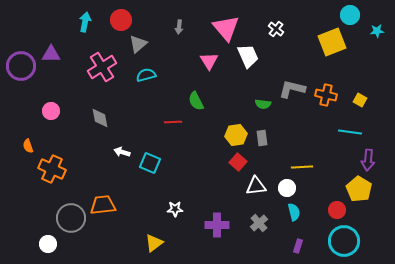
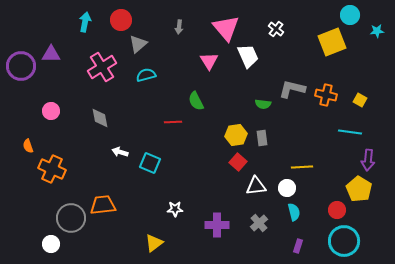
white arrow at (122, 152): moved 2 px left
white circle at (48, 244): moved 3 px right
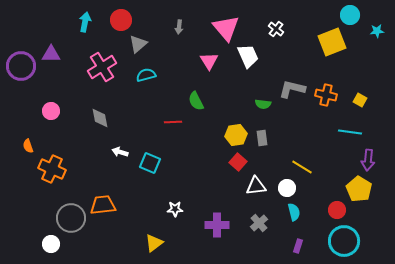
yellow line at (302, 167): rotated 35 degrees clockwise
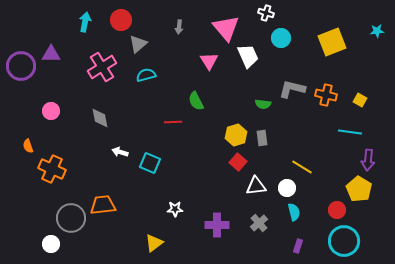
cyan circle at (350, 15): moved 69 px left, 23 px down
white cross at (276, 29): moved 10 px left, 16 px up; rotated 21 degrees counterclockwise
yellow hexagon at (236, 135): rotated 10 degrees counterclockwise
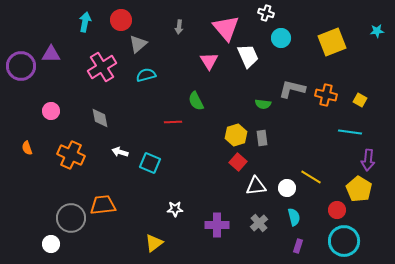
orange semicircle at (28, 146): moved 1 px left, 2 px down
yellow line at (302, 167): moved 9 px right, 10 px down
orange cross at (52, 169): moved 19 px right, 14 px up
cyan semicircle at (294, 212): moved 5 px down
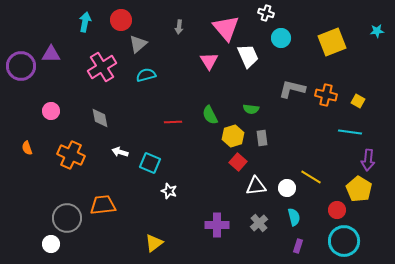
yellow square at (360, 100): moved 2 px left, 1 px down
green semicircle at (196, 101): moved 14 px right, 14 px down
green semicircle at (263, 104): moved 12 px left, 5 px down
yellow hexagon at (236, 135): moved 3 px left, 1 px down
white star at (175, 209): moved 6 px left, 18 px up; rotated 21 degrees clockwise
gray circle at (71, 218): moved 4 px left
